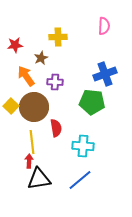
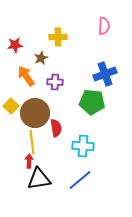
brown circle: moved 1 px right, 6 px down
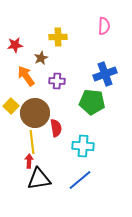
purple cross: moved 2 px right, 1 px up
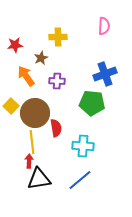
green pentagon: moved 1 px down
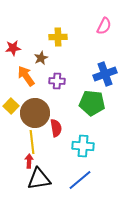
pink semicircle: rotated 24 degrees clockwise
red star: moved 2 px left, 3 px down
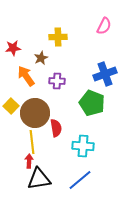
green pentagon: rotated 15 degrees clockwise
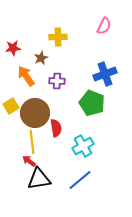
yellow square: rotated 14 degrees clockwise
cyan cross: rotated 35 degrees counterclockwise
red arrow: rotated 56 degrees counterclockwise
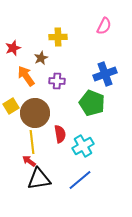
red star: rotated 14 degrees counterclockwise
red semicircle: moved 4 px right, 6 px down
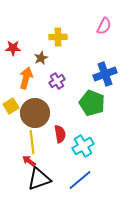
red star: rotated 21 degrees clockwise
orange arrow: moved 2 px down; rotated 50 degrees clockwise
purple cross: rotated 35 degrees counterclockwise
black triangle: rotated 10 degrees counterclockwise
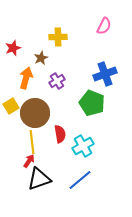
red star: rotated 21 degrees counterclockwise
red arrow: rotated 88 degrees clockwise
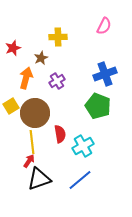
green pentagon: moved 6 px right, 3 px down
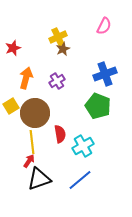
yellow cross: rotated 24 degrees counterclockwise
brown star: moved 22 px right, 9 px up
